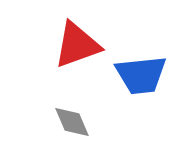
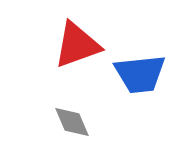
blue trapezoid: moved 1 px left, 1 px up
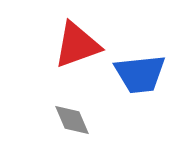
gray diamond: moved 2 px up
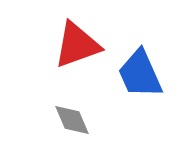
blue trapezoid: rotated 72 degrees clockwise
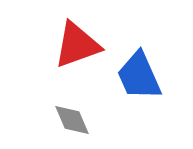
blue trapezoid: moved 1 px left, 2 px down
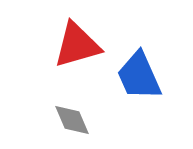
red triangle: rotated 4 degrees clockwise
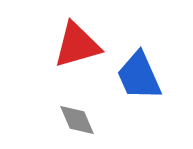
gray diamond: moved 5 px right
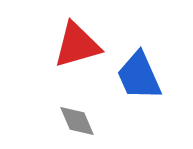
gray diamond: moved 1 px down
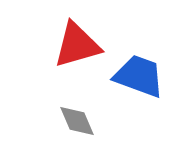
blue trapezoid: rotated 134 degrees clockwise
